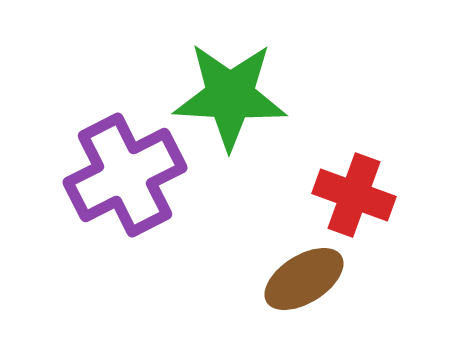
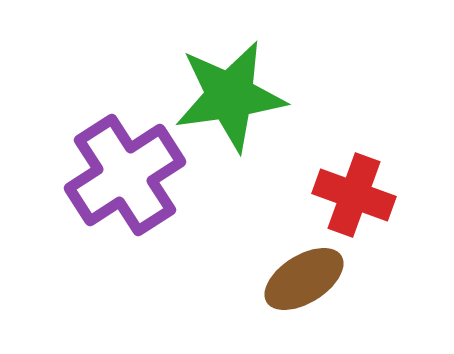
green star: rotated 11 degrees counterclockwise
purple cross: rotated 6 degrees counterclockwise
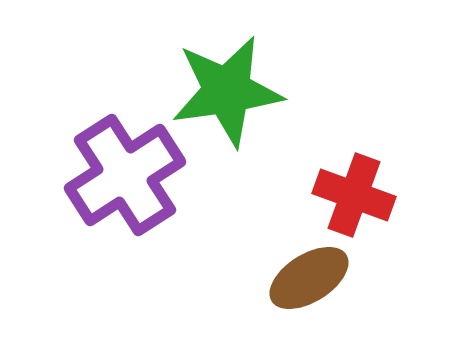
green star: moved 3 px left, 5 px up
brown ellipse: moved 5 px right, 1 px up
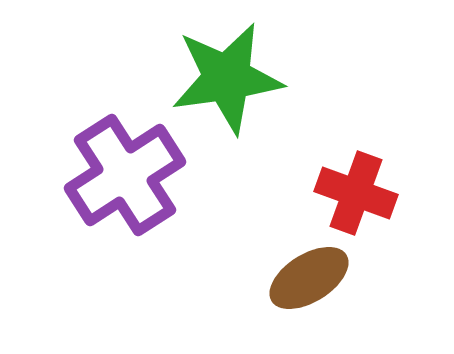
green star: moved 13 px up
red cross: moved 2 px right, 2 px up
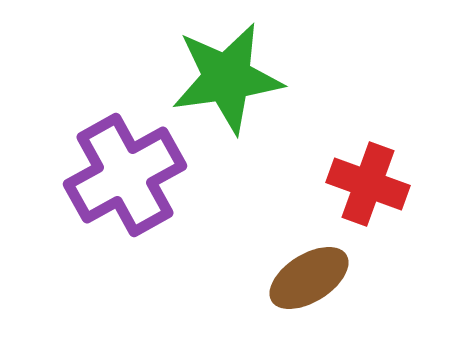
purple cross: rotated 4 degrees clockwise
red cross: moved 12 px right, 9 px up
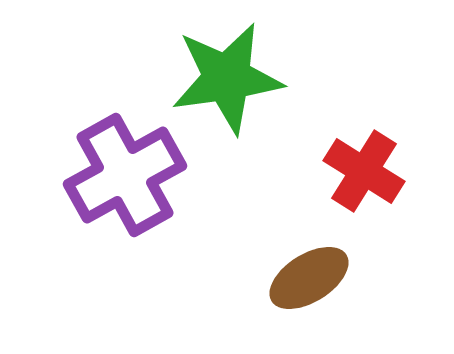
red cross: moved 4 px left, 13 px up; rotated 12 degrees clockwise
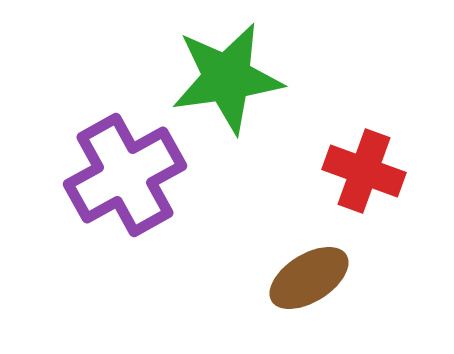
red cross: rotated 12 degrees counterclockwise
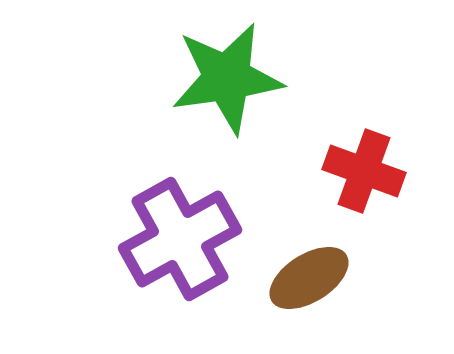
purple cross: moved 55 px right, 64 px down
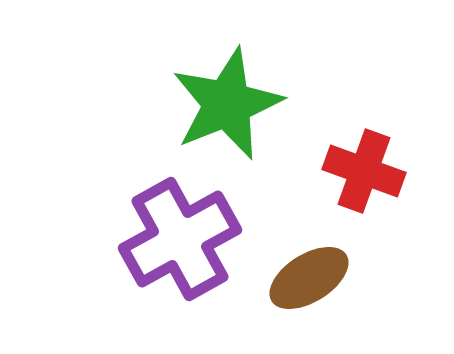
green star: moved 26 px down; rotated 14 degrees counterclockwise
